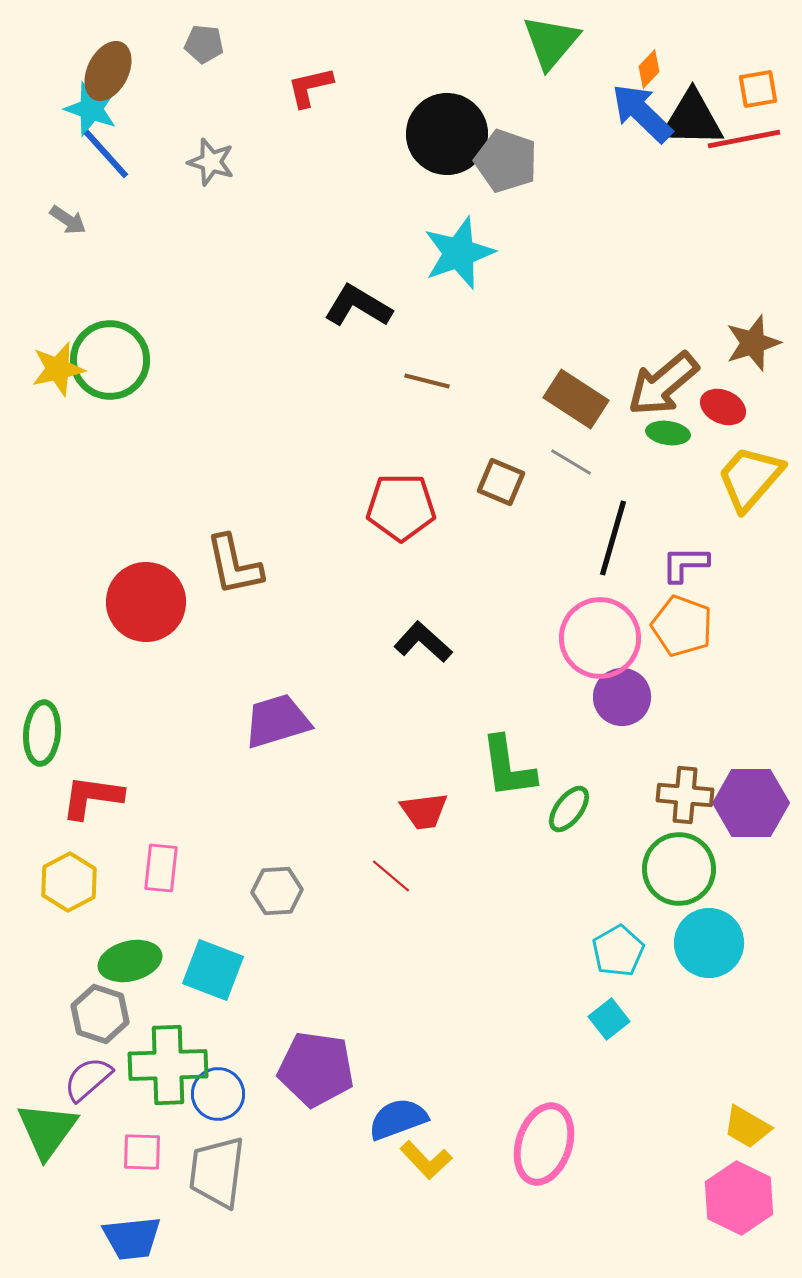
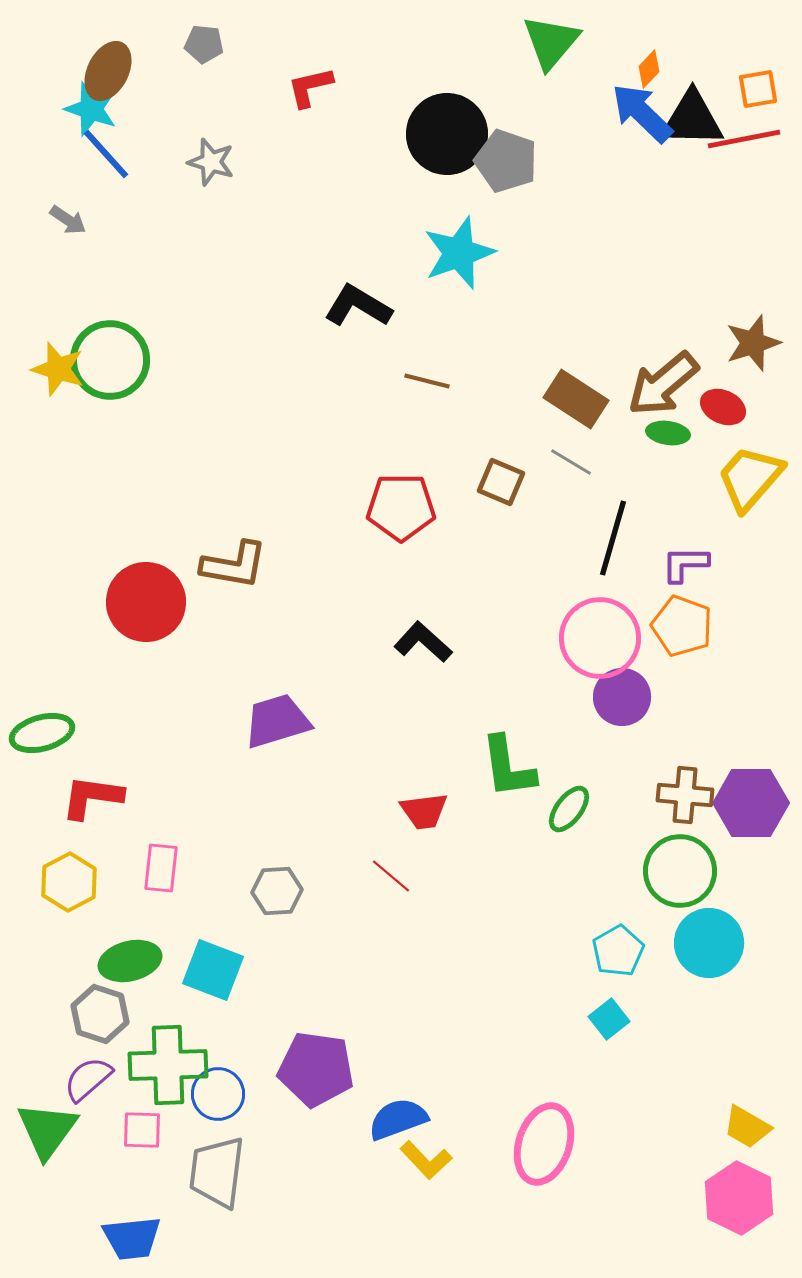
yellow star at (58, 369): rotated 30 degrees clockwise
brown L-shape at (234, 565): rotated 68 degrees counterclockwise
green ellipse at (42, 733): rotated 70 degrees clockwise
green circle at (679, 869): moved 1 px right, 2 px down
pink square at (142, 1152): moved 22 px up
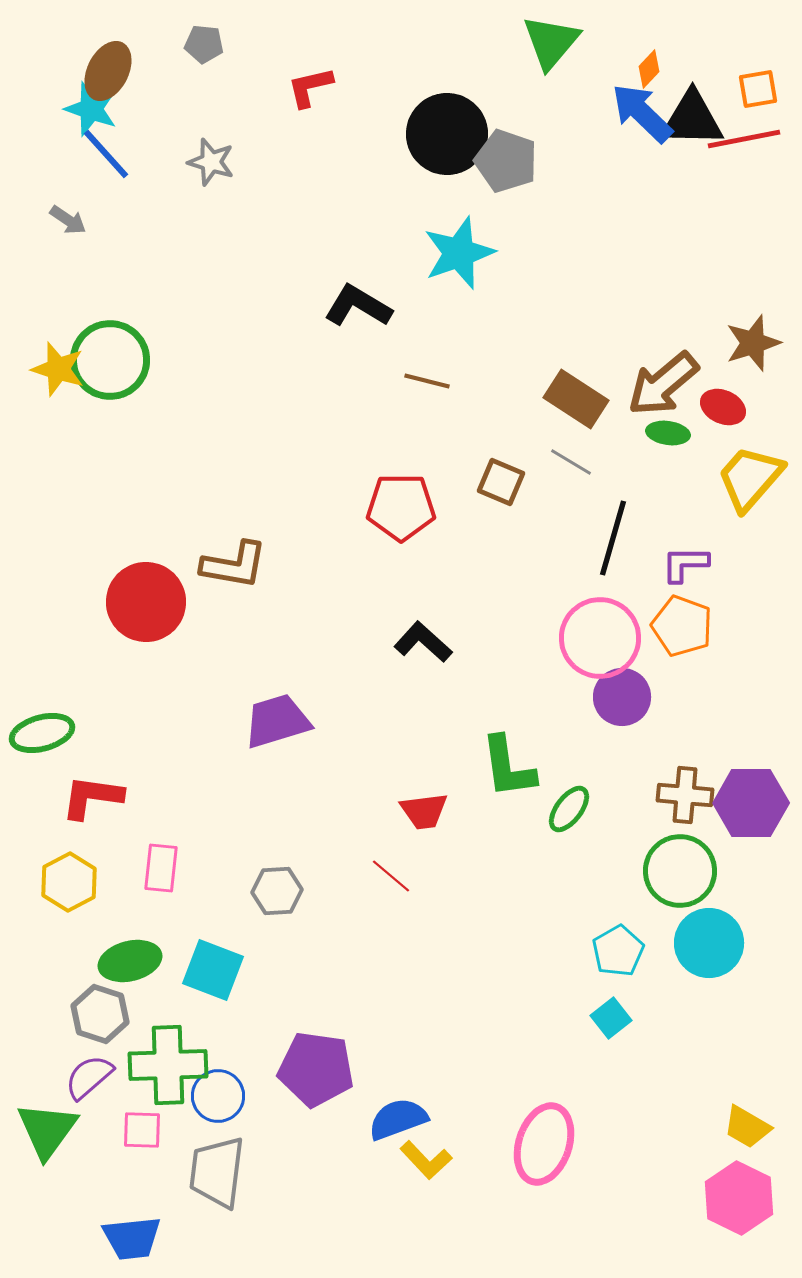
cyan square at (609, 1019): moved 2 px right, 1 px up
purple semicircle at (88, 1079): moved 1 px right, 2 px up
blue circle at (218, 1094): moved 2 px down
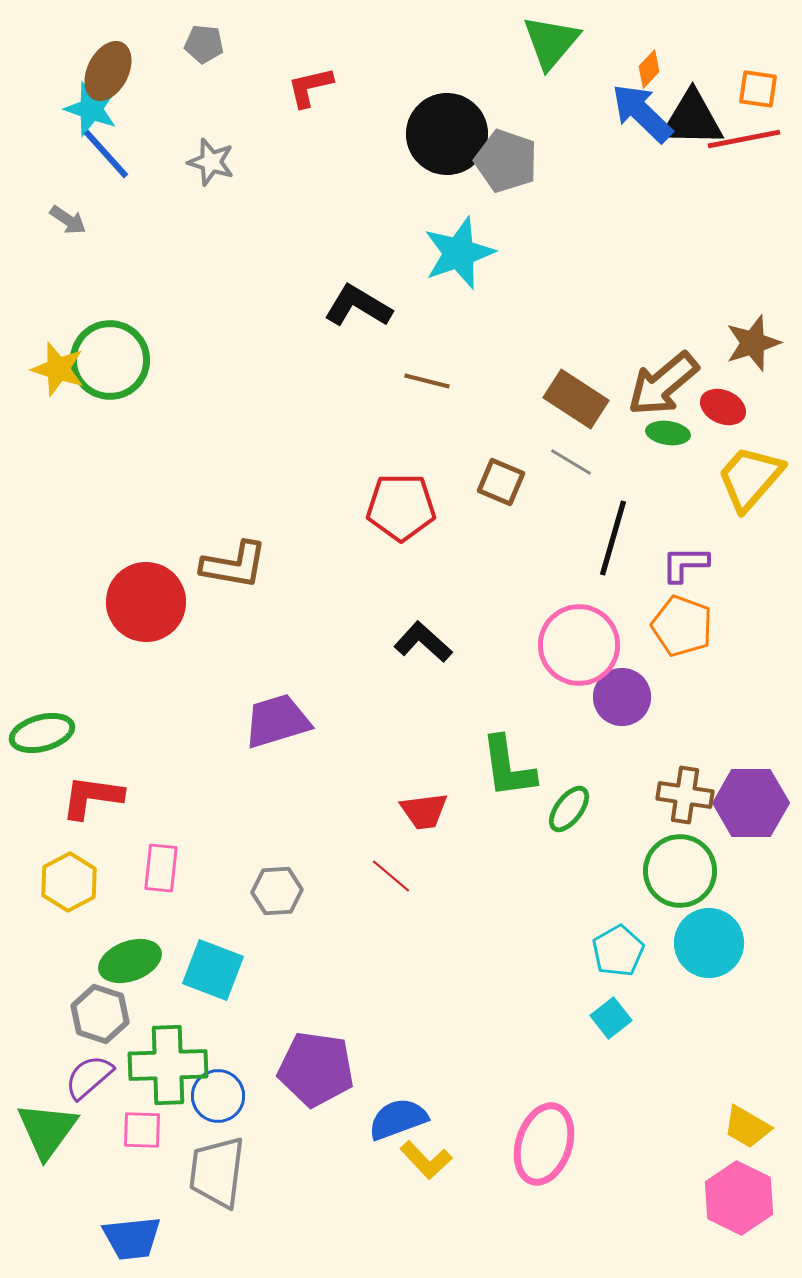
orange square at (758, 89): rotated 18 degrees clockwise
pink circle at (600, 638): moved 21 px left, 7 px down
brown cross at (685, 795): rotated 4 degrees clockwise
green ellipse at (130, 961): rotated 6 degrees counterclockwise
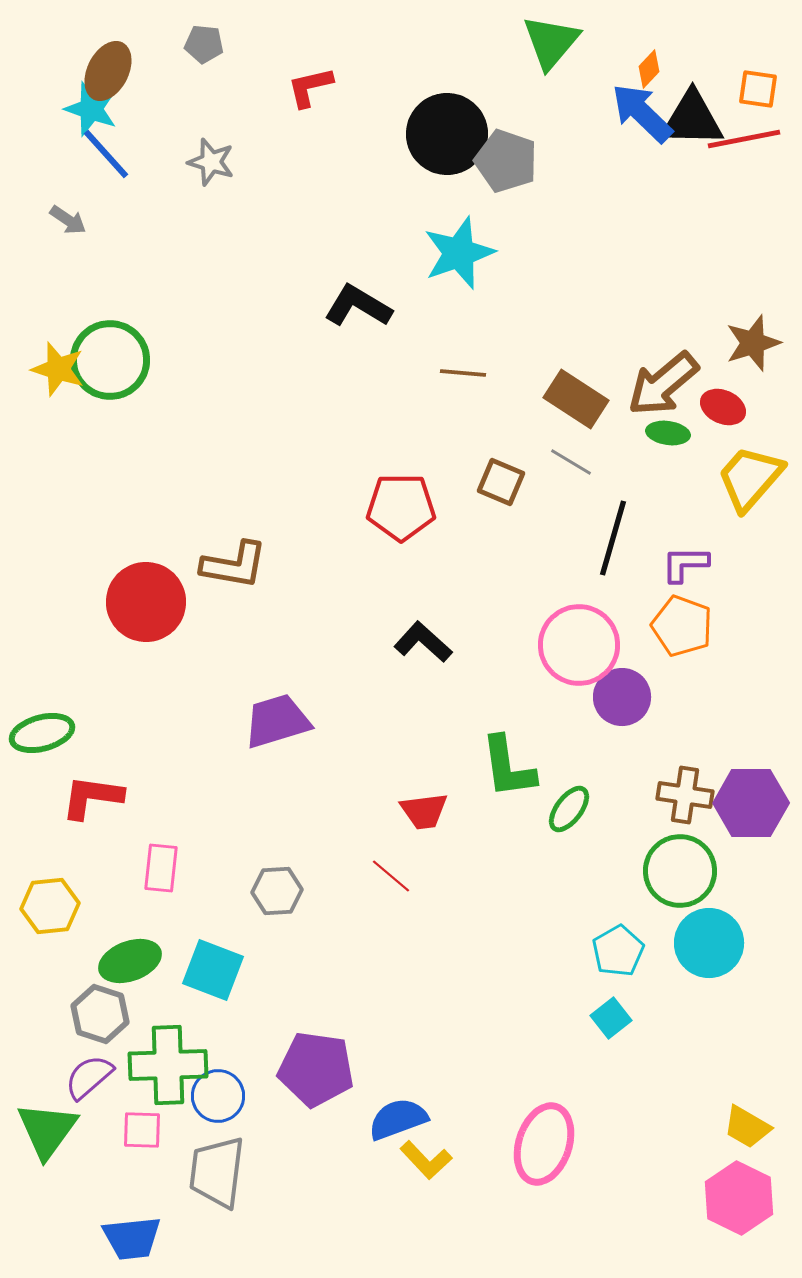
brown line at (427, 381): moved 36 px right, 8 px up; rotated 9 degrees counterclockwise
yellow hexagon at (69, 882): moved 19 px left, 24 px down; rotated 22 degrees clockwise
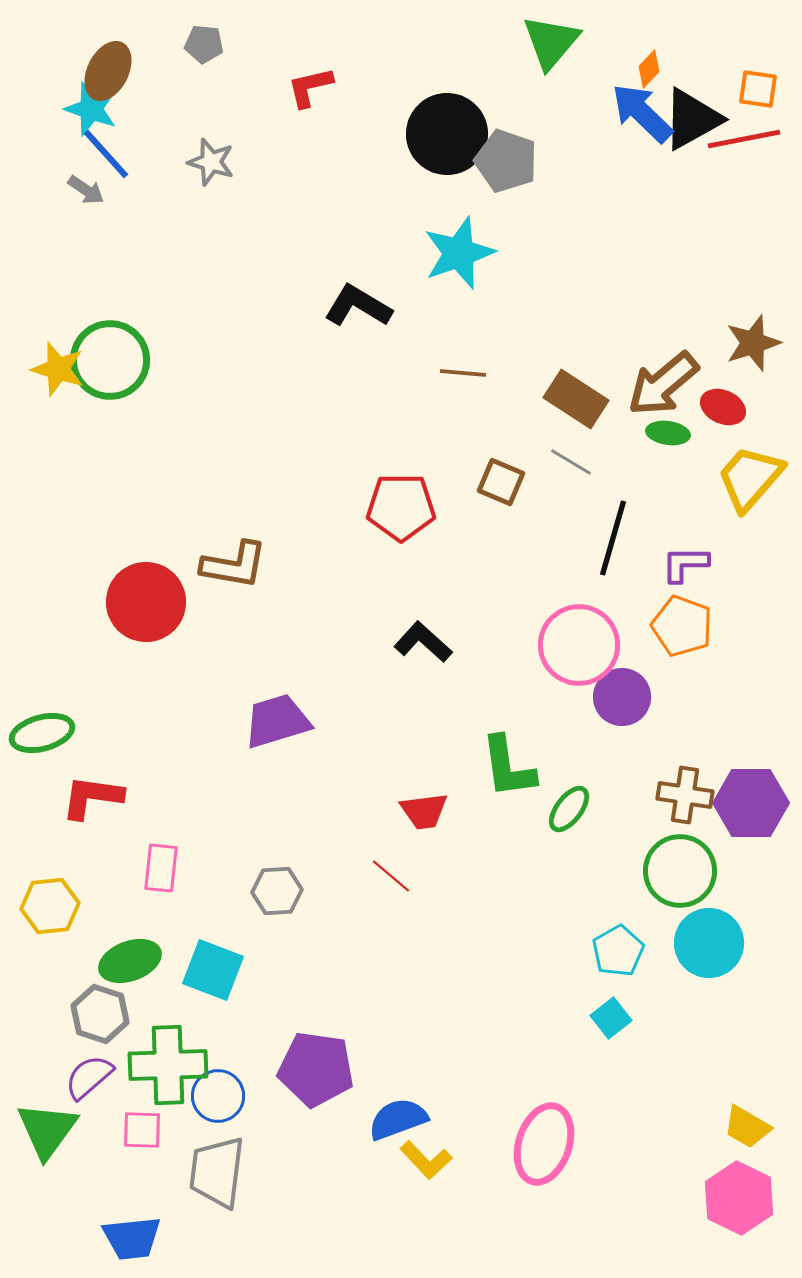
black triangle at (692, 119): rotated 30 degrees counterclockwise
gray arrow at (68, 220): moved 18 px right, 30 px up
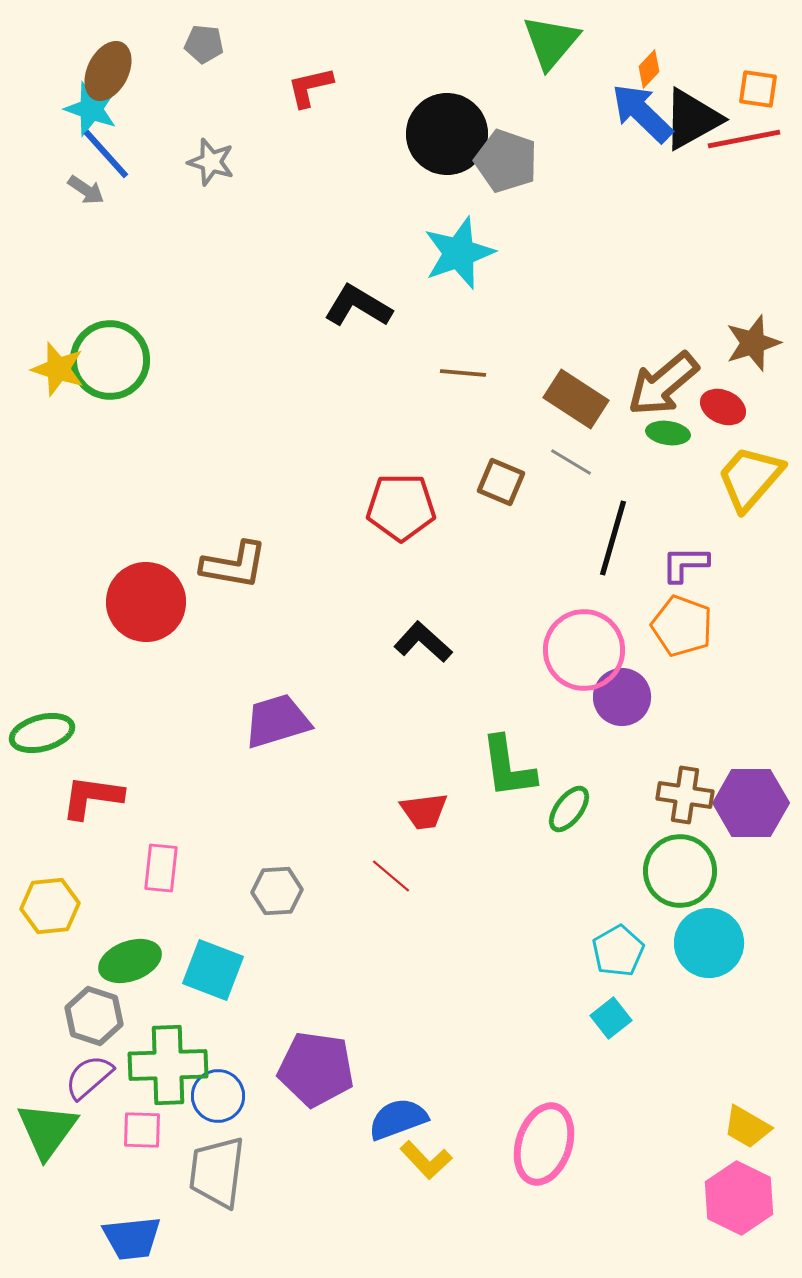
pink circle at (579, 645): moved 5 px right, 5 px down
gray hexagon at (100, 1014): moved 6 px left, 2 px down
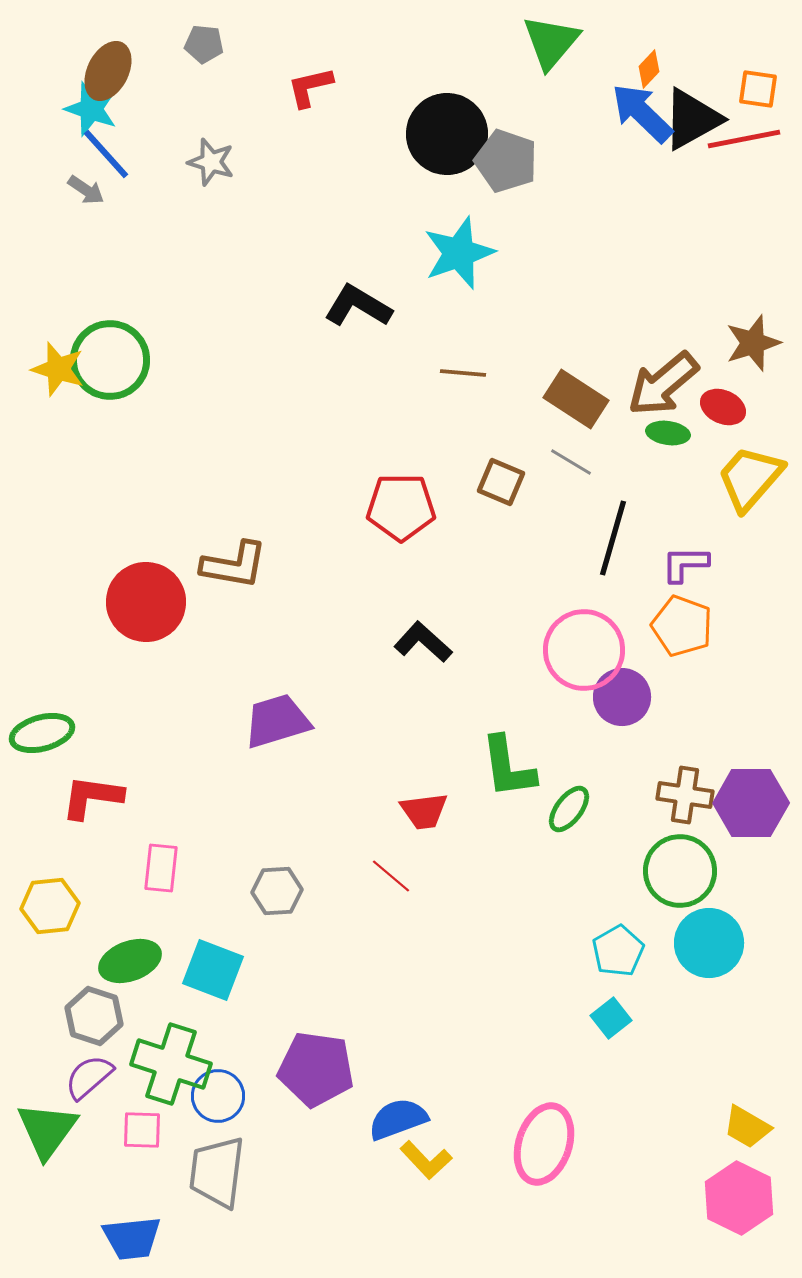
green cross at (168, 1065): moved 3 px right, 1 px up; rotated 20 degrees clockwise
